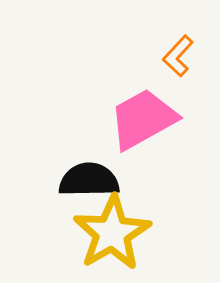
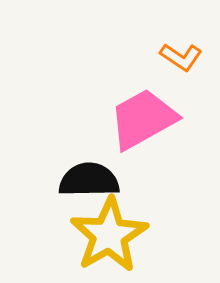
orange L-shape: moved 3 px right, 1 px down; rotated 99 degrees counterclockwise
yellow star: moved 3 px left, 2 px down
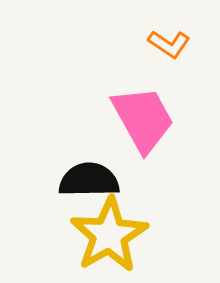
orange L-shape: moved 12 px left, 13 px up
pink trapezoid: rotated 90 degrees clockwise
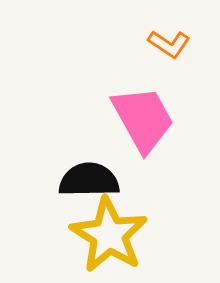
yellow star: rotated 10 degrees counterclockwise
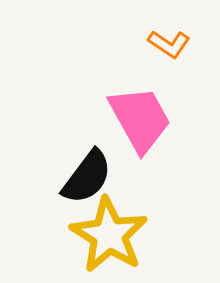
pink trapezoid: moved 3 px left
black semicircle: moved 2 px left, 3 px up; rotated 128 degrees clockwise
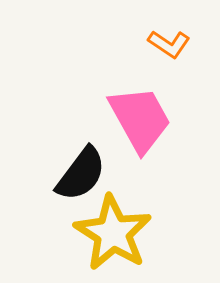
black semicircle: moved 6 px left, 3 px up
yellow star: moved 4 px right, 2 px up
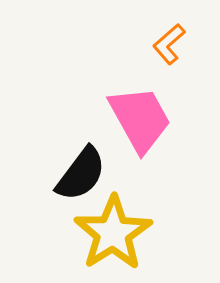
orange L-shape: rotated 105 degrees clockwise
yellow star: rotated 8 degrees clockwise
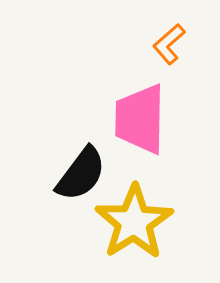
pink trapezoid: rotated 150 degrees counterclockwise
yellow star: moved 21 px right, 11 px up
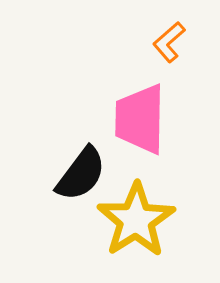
orange L-shape: moved 2 px up
yellow star: moved 2 px right, 2 px up
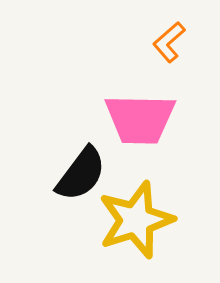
pink trapezoid: rotated 90 degrees counterclockwise
yellow star: rotated 14 degrees clockwise
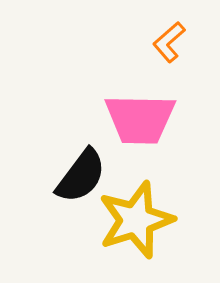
black semicircle: moved 2 px down
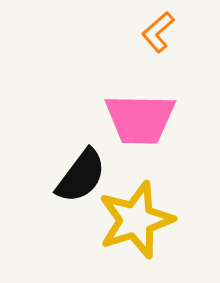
orange L-shape: moved 11 px left, 10 px up
